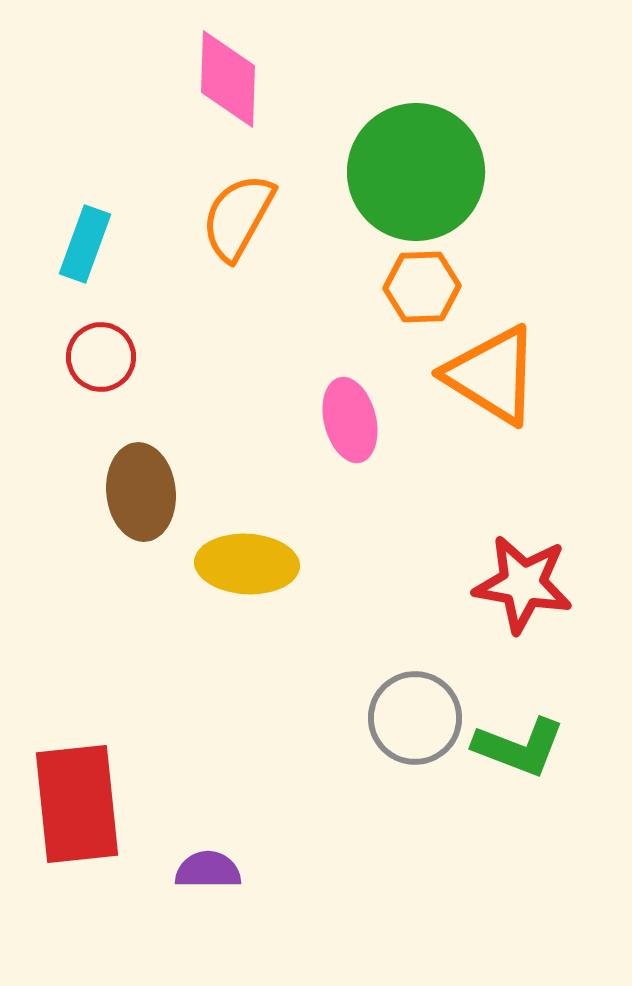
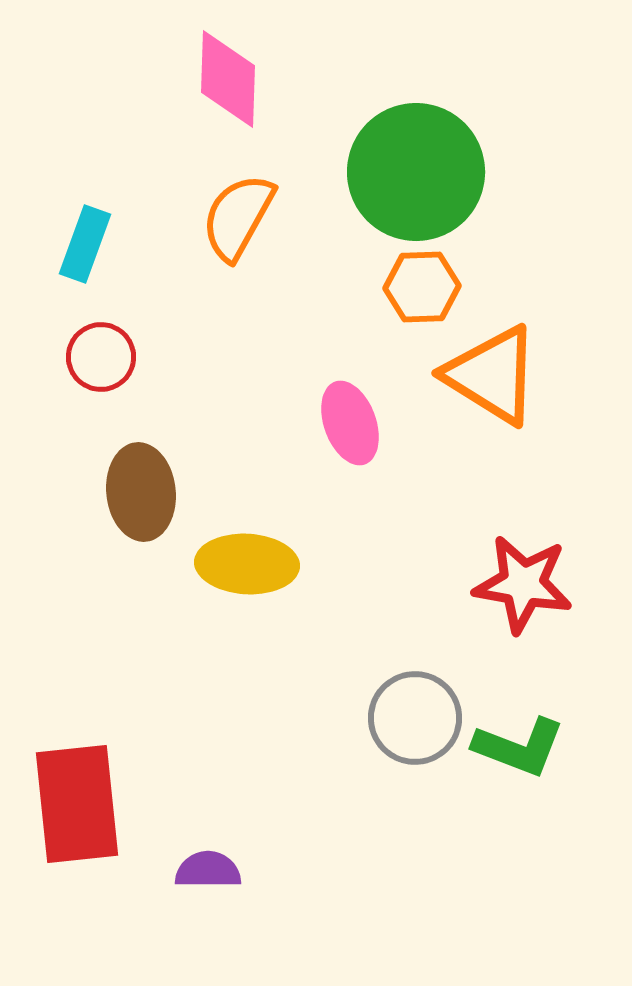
pink ellipse: moved 3 px down; rotated 6 degrees counterclockwise
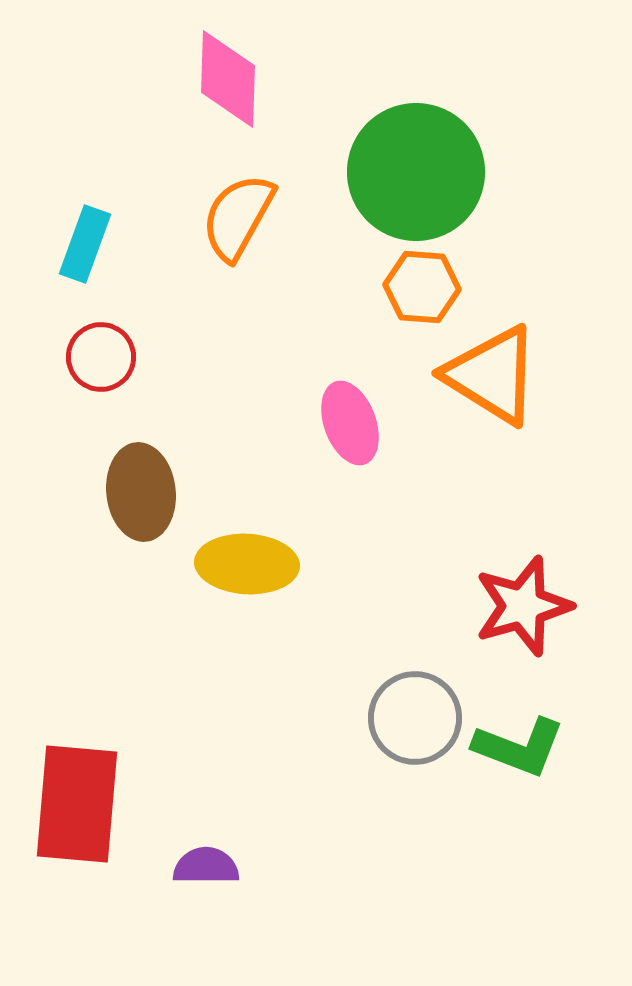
orange hexagon: rotated 6 degrees clockwise
red star: moved 22 px down; rotated 26 degrees counterclockwise
red rectangle: rotated 11 degrees clockwise
purple semicircle: moved 2 px left, 4 px up
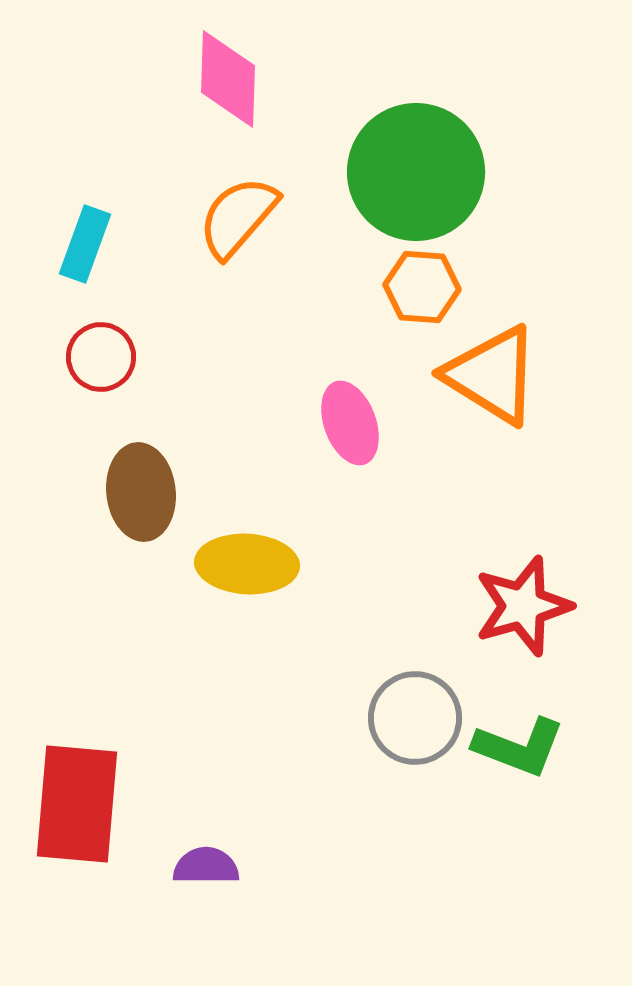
orange semicircle: rotated 12 degrees clockwise
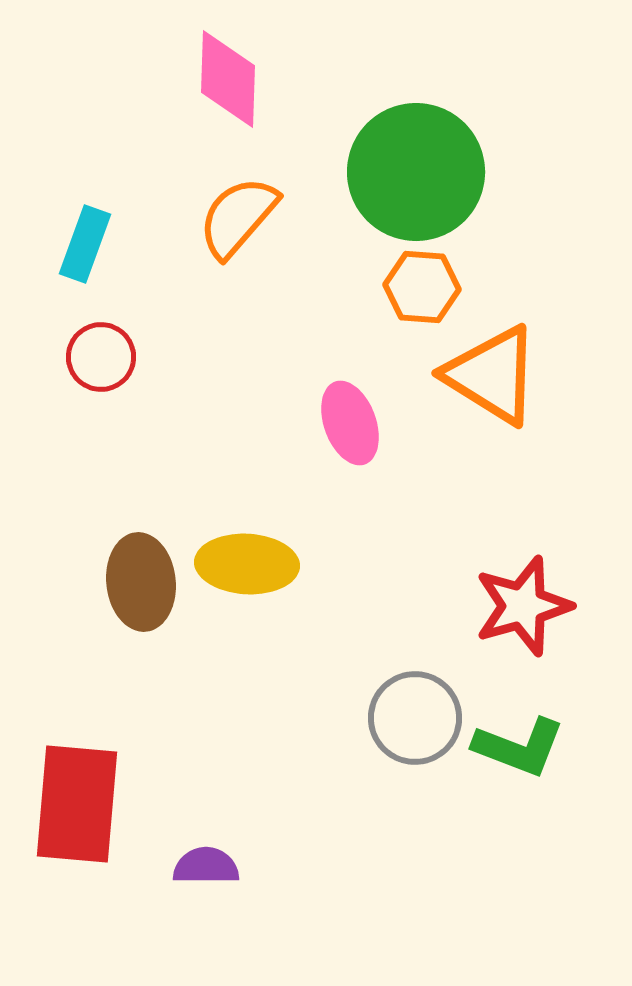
brown ellipse: moved 90 px down
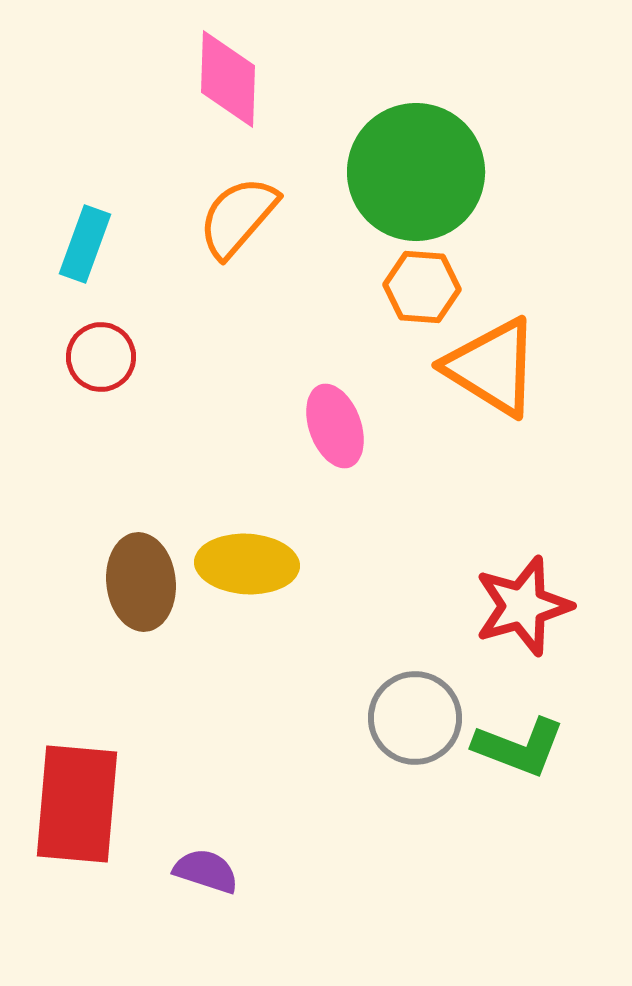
orange triangle: moved 8 px up
pink ellipse: moved 15 px left, 3 px down
purple semicircle: moved 5 px down; rotated 18 degrees clockwise
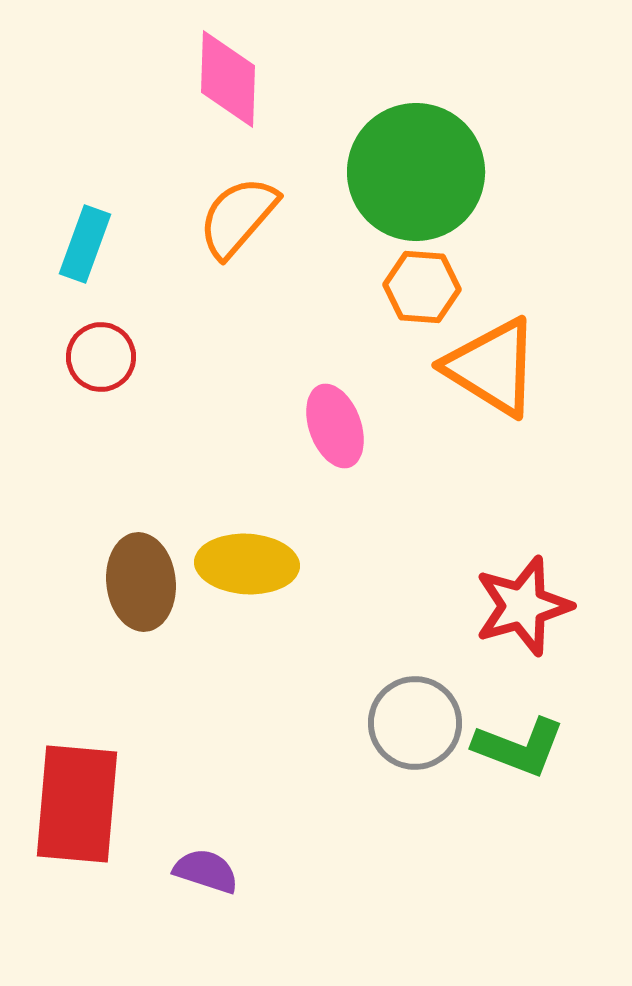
gray circle: moved 5 px down
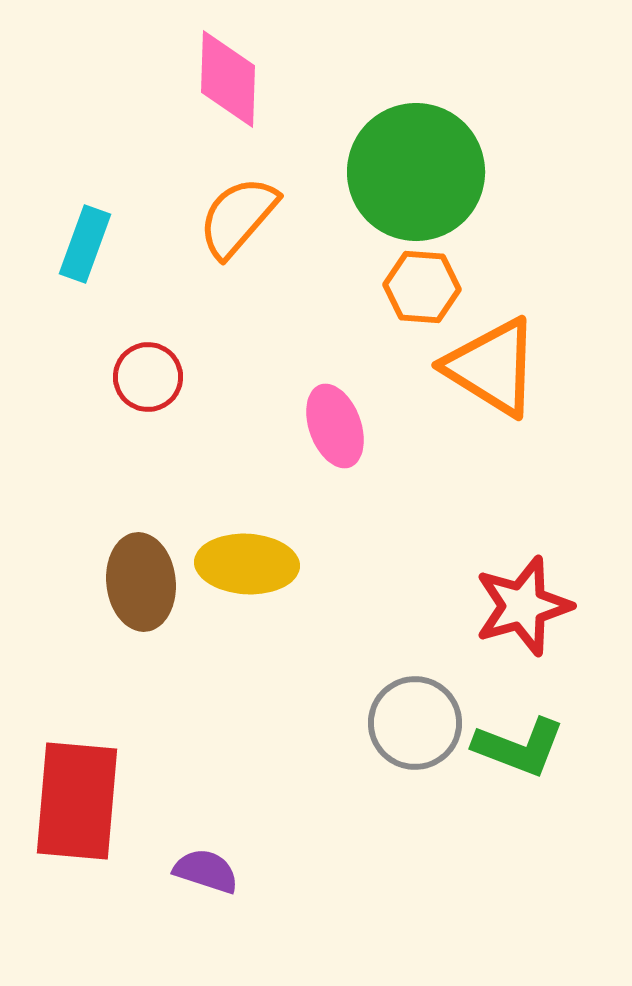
red circle: moved 47 px right, 20 px down
red rectangle: moved 3 px up
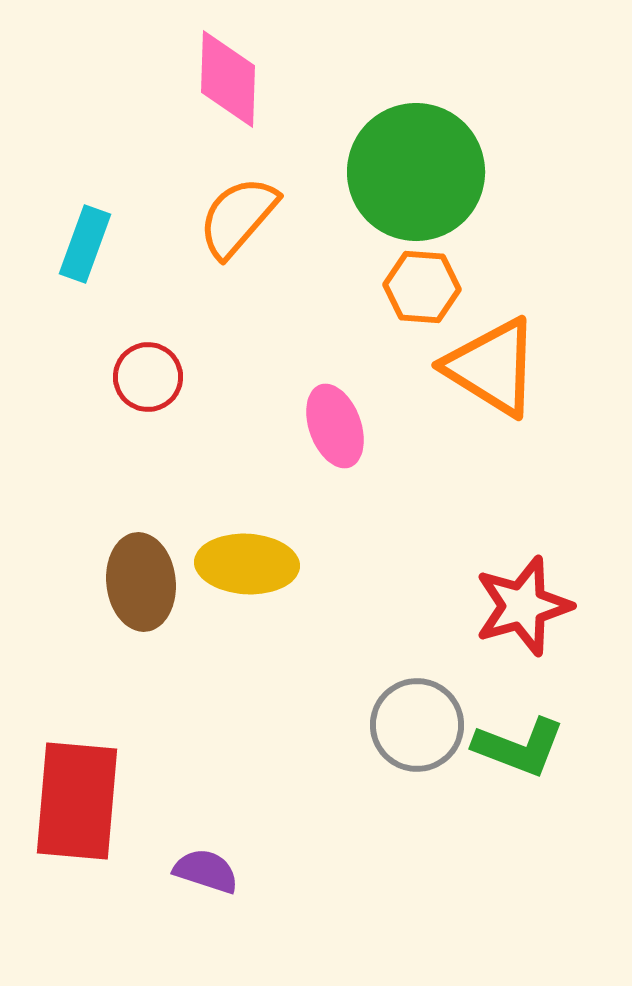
gray circle: moved 2 px right, 2 px down
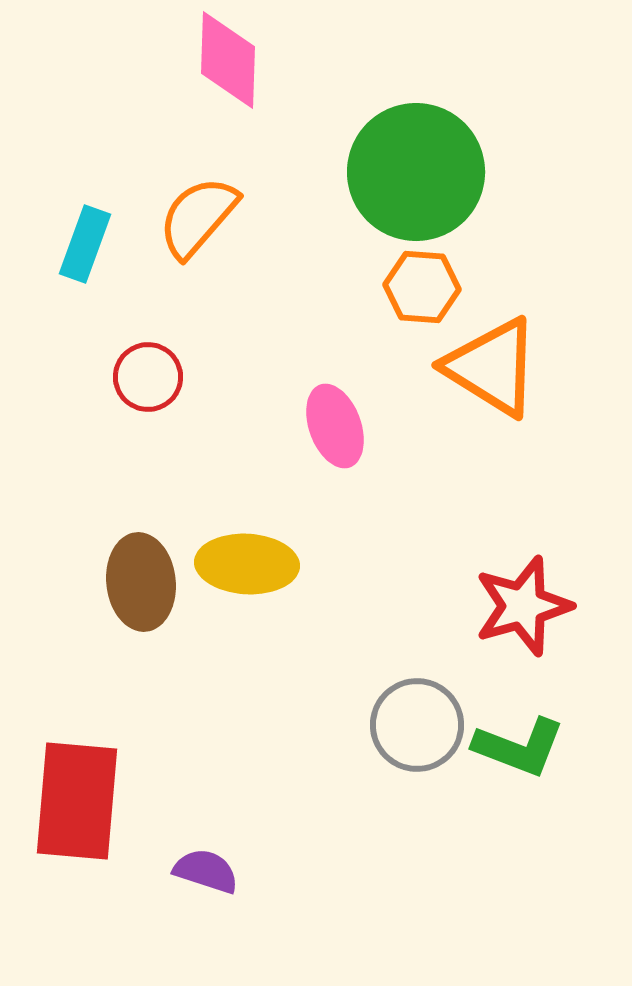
pink diamond: moved 19 px up
orange semicircle: moved 40 px left
